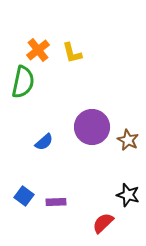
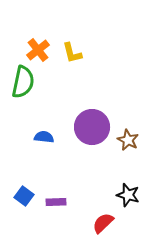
blue semicircle: moved 5 px up; rotated 132 degrees counterclockwise
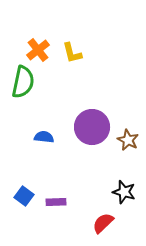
black star: moved 4 px left, 3 px up
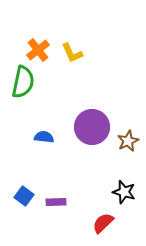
yellow L-shape: rotated 10 degrees counterclockwise
brown star: moved 1 px down; rotated 20 degrees clockwise
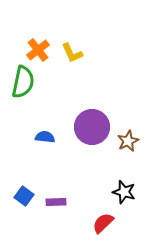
blue semicircle: moved 1 px right
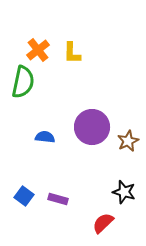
yellow L-shape: rotated 25 degrees clockwise
purple rectangle: moved 2 px right, 3 px up; rotated 18 degrees clockwise
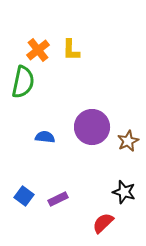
yellow L-shape: moved 1 px left, 3 px up
purple rectangle: rotated 42 degrees counterclockwise
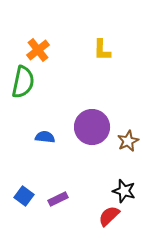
yellow L-shape: moved 31 px right
black star: moved 1 px up
red semicircle: moved 6 px right, 7 px up
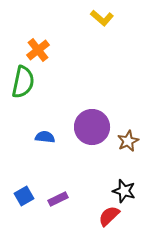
yellow L-shape: moved 32 px up; rotated 50 degrees counterclockwise
blue square: rotated 24 degrees clockwise
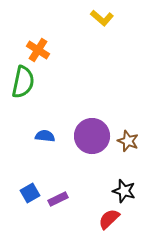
orange cross: rotated 20 degrees counterclockwise
purple circle: moved 9 px down
blue semicircle: moved 1 px up
brown star: rotated 25 degrees counterclockwise
blue square: moved 6 px right, 3 px up
red semicircle: moved 3 px down
